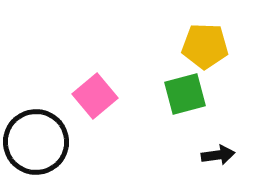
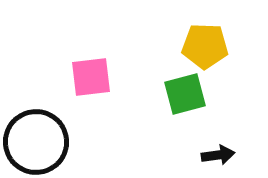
pink square: moved 4 px left, 19 px up; rotated 33 degrees clockwise
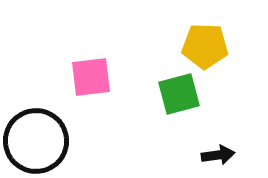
green square: moved 6 px left
black circle: moved 1 px up
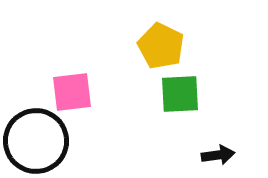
yellow pentagon: moved 44 px left; rotated 24 degrees clockwise
pink square: moved 19 px left, 15 px down
green square: moved 1 px right; rotated 12 degrees clockwise
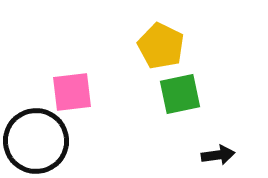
green square: rotated 9 degrees counterclockwise
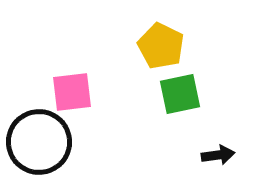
black circle: moved 3 px right, 1 px down
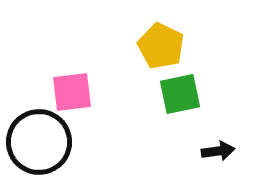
black arrow: moved 4 px up
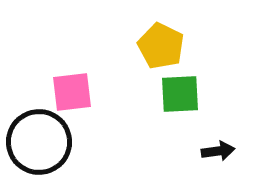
green square: rotated 9 degrees clockwise
